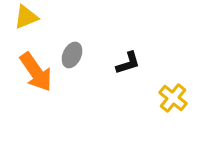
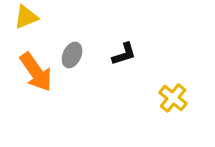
black L-shape: moved 4 px left, 9 px up
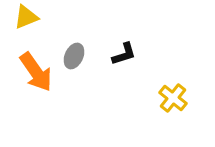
gray ellipse: moved 2 px right, 1 px down
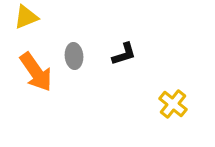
gray ellipse: rotated 30 degrees counterclockwise
yellow cross: moved 6 px down
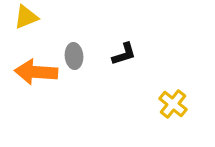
orange arrow: rotated 129 degrees clockwise
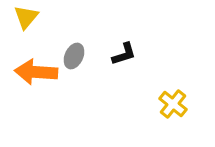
yellow triangle: rotated 28 degrees counterclockwise
gray ellipse: rotated 30 degrees clockwise
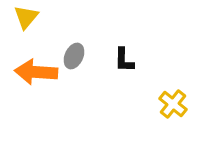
black L-shape: moved 6 px down; rotated 108 degrees clockwise
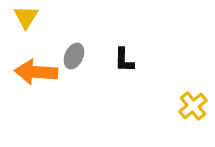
yellow triangle: rotated 8 degrees counterclockwise
yellow cross: moved 20 px right, 2 px down; rotated 12 degrees clockwise
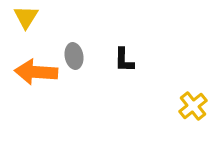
gray ellipse: rotated 35 degrees counterclockwise
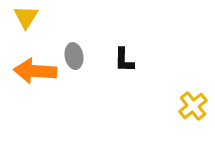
orange arrow: moved 1 px left, 1 px up
